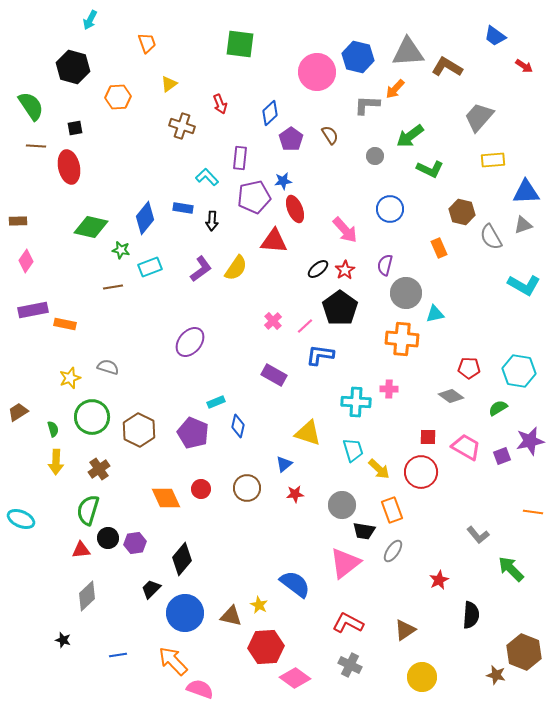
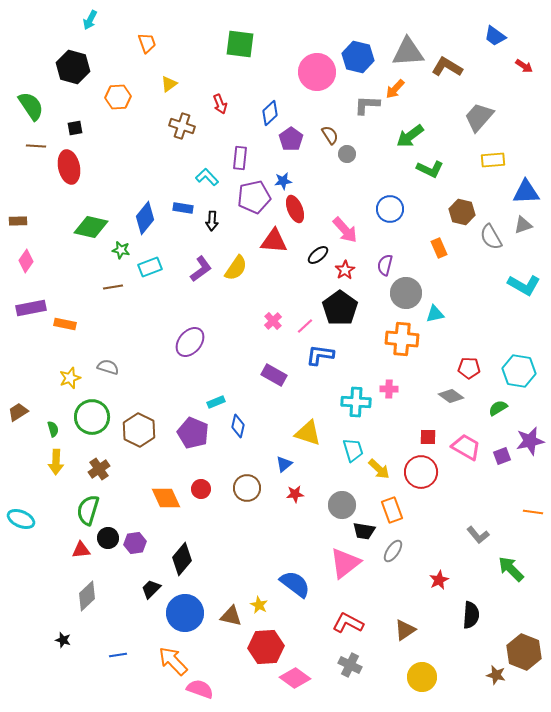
gray circle at (375, 156): moved 28 px left, 2 px up
black ellipse at (318, 269): moved 14 px up
purple rectangle at (33, 310): moved 2 px left, 2 px up
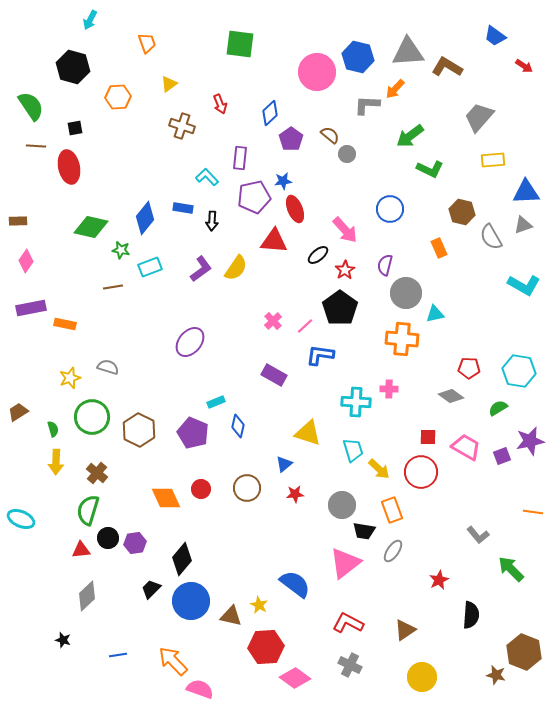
brown semicircle at (330, 135): rotated 18 degrees counterclockwise
brown cross at (99, 469): moved 2 px left, 4 px down; rotated 15 degrees counterclockwise
blue circle at (185, 613): moved 6 px right, 12 px up
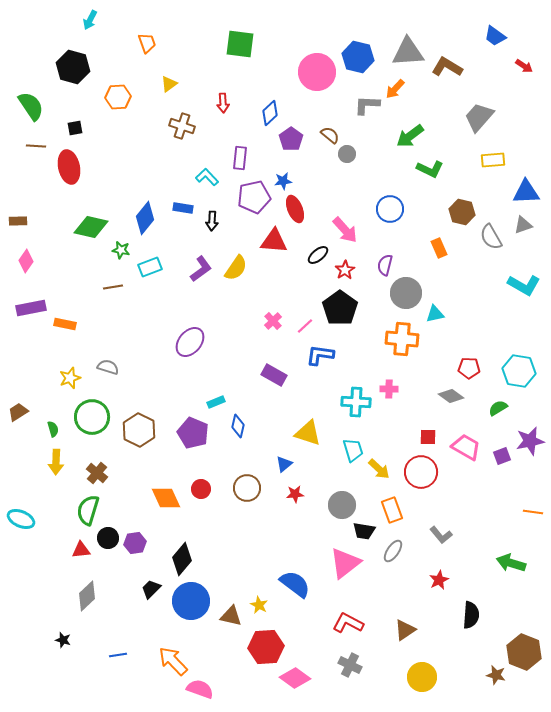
red arrow at (220, 104): moved 3 px right, 1 px up; rotated 18 degrees clockwise
gray L-shape at (478, 535): moved 37 px left
green arrow at (511, 569): moved 6 px up; rotated 28 degrees counterclockwise
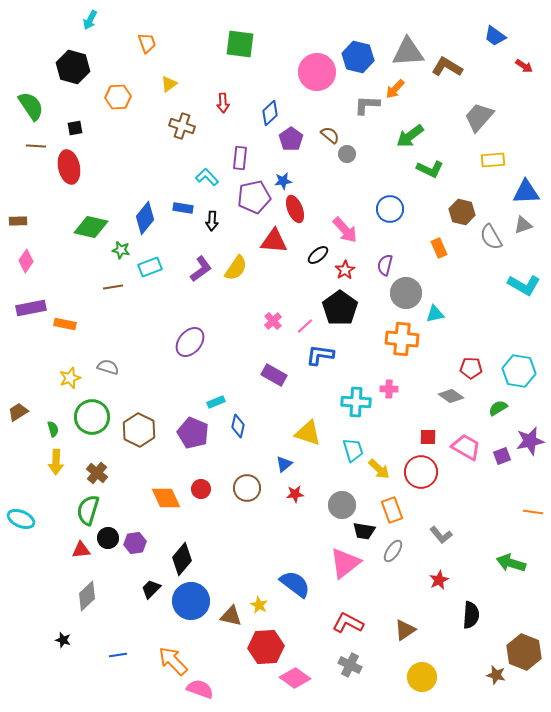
red pentagon at (469, 368): moved 2 px right
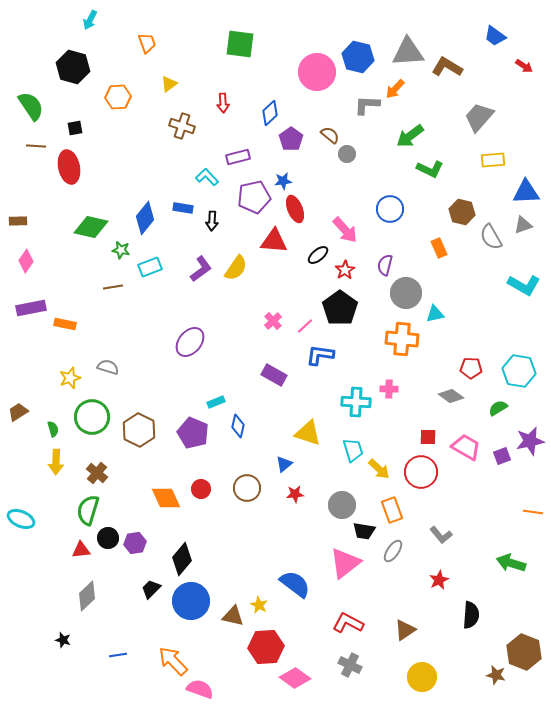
purple rectangle at (240, 158): moved 2 px left, 1 px up; rotated 70 degrees clockwise
brown triangle at (231, 616): moved 2 px right
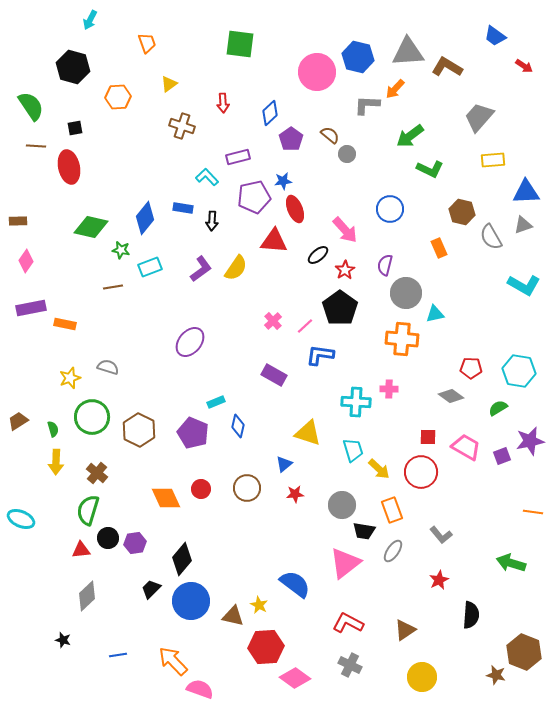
brown trapezoid at (18, 412): moved 9 px down
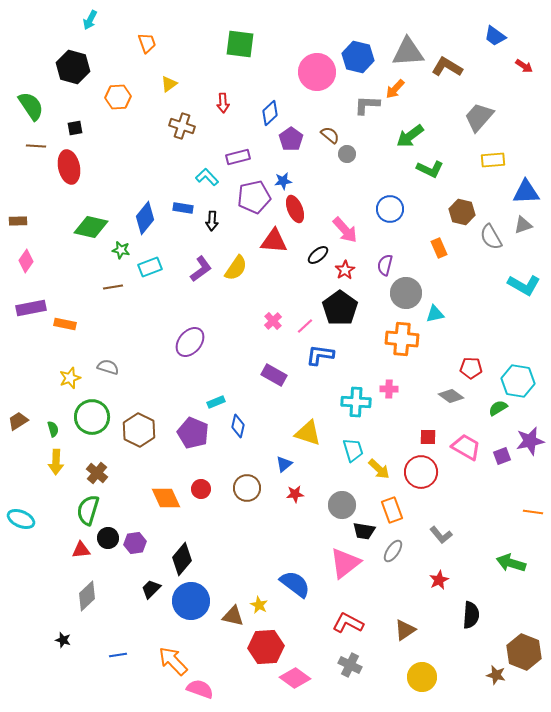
cyan hexagon at (519, 371): moved 1 px left, 10 px down
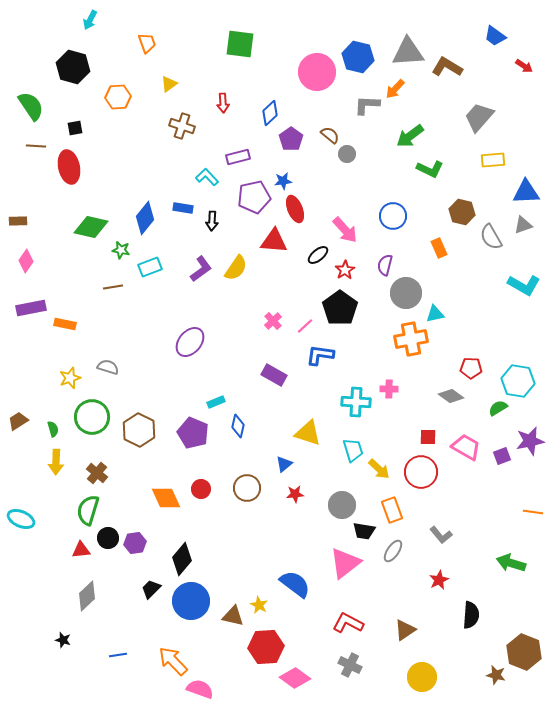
blue circle at (390, 209): moved 3 px right, 7 px down
orange cross at (402, 339): moved 9 px right; rotated 16 degrees counterclockwise
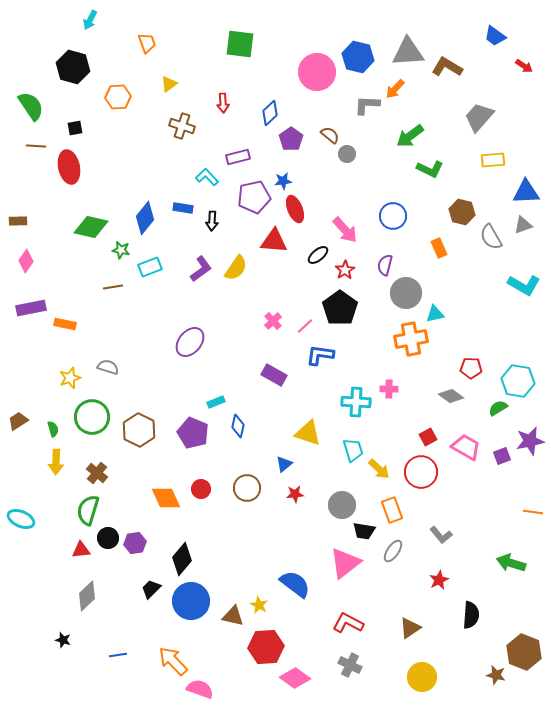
red square at (428, 437): rotated 30 degrees counterclockwise
brown triangle at (405, 630): moved 5 px right, 2 px up
